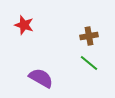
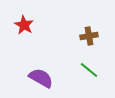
red star: rotated 12 degrees clockwise
green line: moved 7 px down
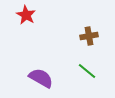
red star: moved 2 px right, 10 px up
green line: moved 2 px left, 1 px down
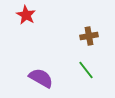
green line: moved 1 px left, 1 px up; rotated 12 degrees clockwise
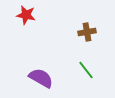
red star: rotated 18 degrees counterclockwise
brown cross: moved 2 px left, 4 px up
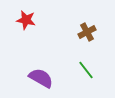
red star: moved 5 px down
brown cross: rotated 18 degrees counterclockwise
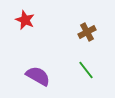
red star: moved 1 px left; rotated 12 degrees clockwise
purple semicircle: moved 3 px left, 2 px up
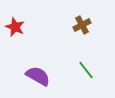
red star: moved 10 px left, 7 px down
brown cross: moved 5 px left, 7 px up
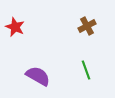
brown cross: moved 5 px right, 1 px down
green line: rotated 18 degrees clockwise
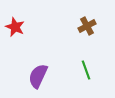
purple semicircle: rotated 95 degrees counterclockwise
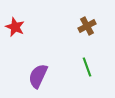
green line: moved 1 px right, 3 px up
